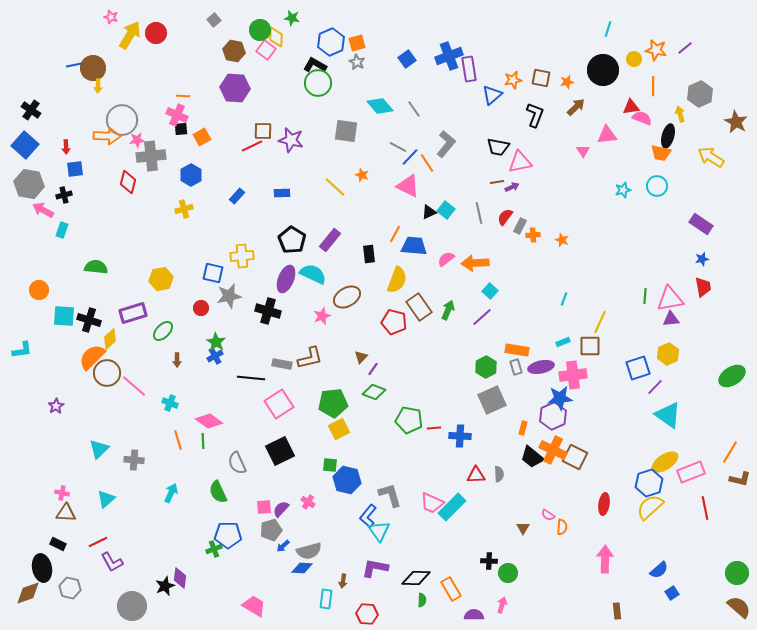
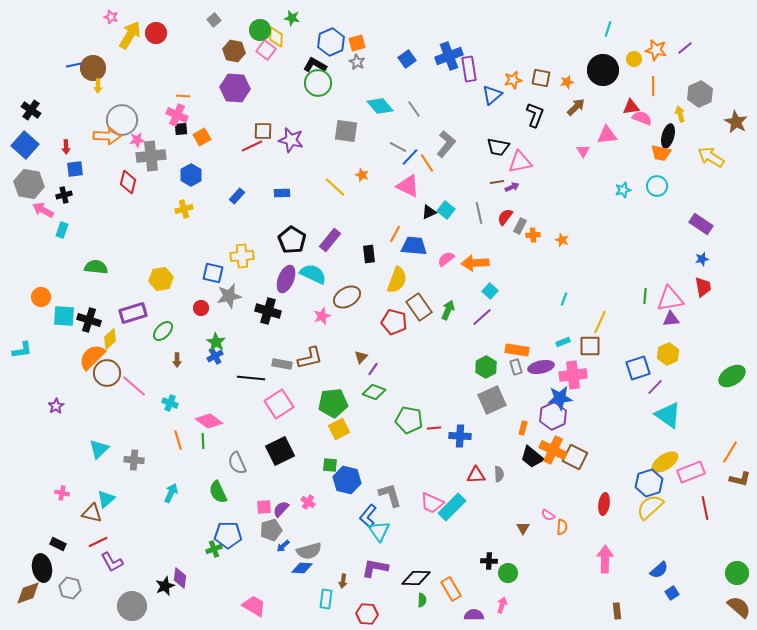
orange circle at (39, 290): moved 2 px right, 7 px down
brown triangle at (66, 513): moved 26 px right; rotated 10 degrees clockwise
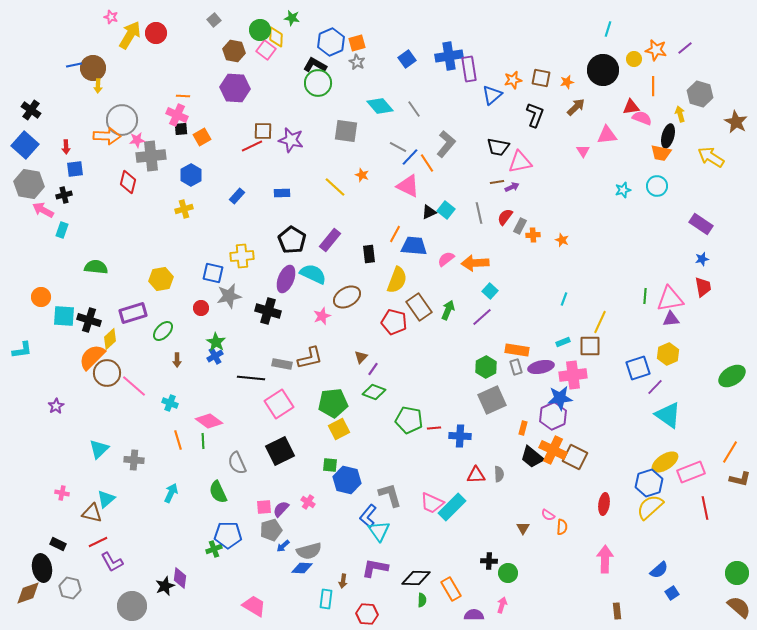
blue cross at (449, 56): rotated 12 degrees clockwise
gray hexagon at (700, 94): rotated 20 degrees counterclockwise
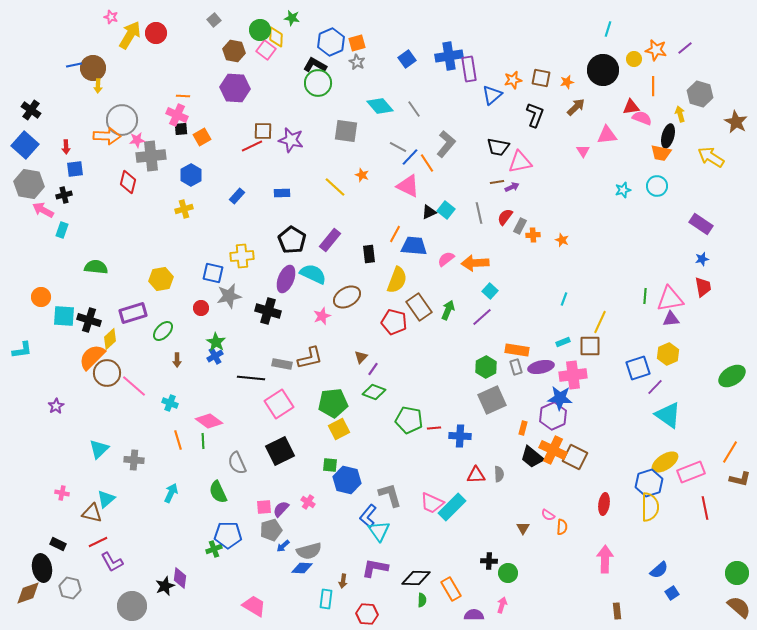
blue star at (560, 398): rotated 10 degrees clockwise
yellow semicircle at (650, 507): rotated 132 degrees clockwise
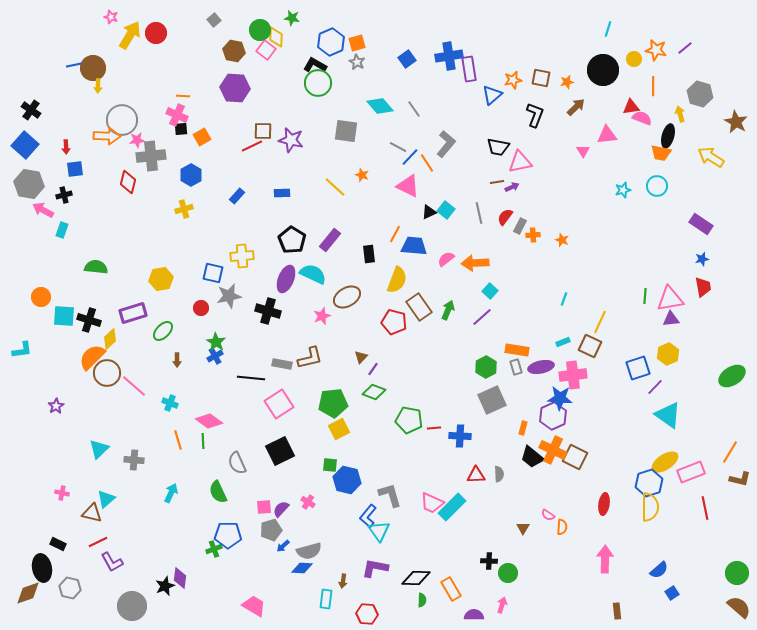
brown square at (590, 346): rotated 25 degrees clockwise
